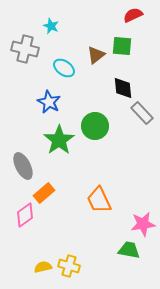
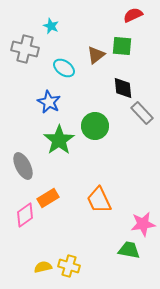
orange rectangle: moved 4 px right, 5 px down; rotated 10 degrees clockwise
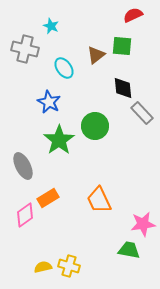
cyan ellipse: rotated 20 degrees clockwise
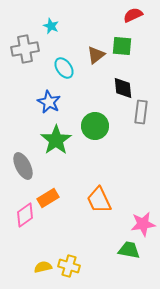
gray cross: rotated 24 degrees counterclockwise
gray rectangle: moved 1 px left, 1 px up; rotated 50 degrees clockwise
green star: moved 3 px left
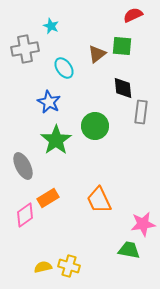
brown triangle: moved 1 px right, 1 px up
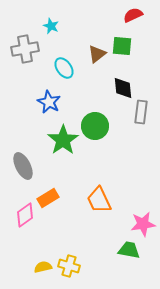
green star: moved 7 px right
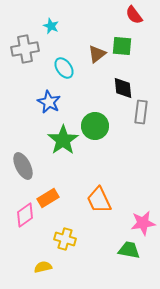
red semicircle: moved 1 px right; rotated 102 degrees counterclockwise
pink star: moved 1 px up
yellow cross: moved 4 px left, 27 px up
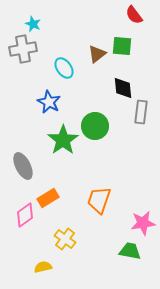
cyan star: moved 18 px left, 2 px up
gray cross: moved 2 px left
orange trapezoid: rotated 44 degrees clockwise
yellow cross: rotated 20 degrees clockwise
green trapezoid: moved 1 px right, 1 px down
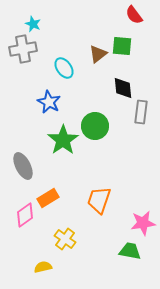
brown triangle: moved 1 px right
